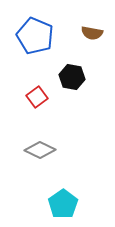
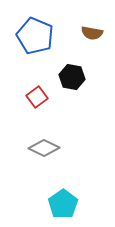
gray diamond: moved 4 px right, 2 px up
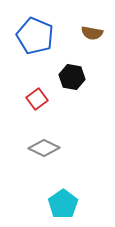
red square: moved 2 px down
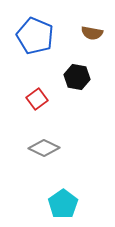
black hexagon: moved 5 px right
